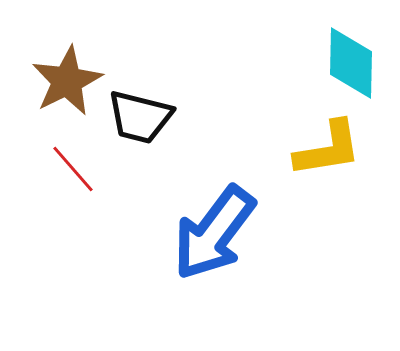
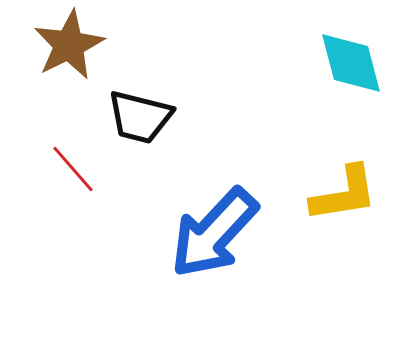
cyan diamond: rotated 16 degrees counterclockwise
brown star: moved 2 px right, 36 px up
yellow L-shape: moved 16 px right, 45 px down
blue arrow: rotated 6 degrees clockwise
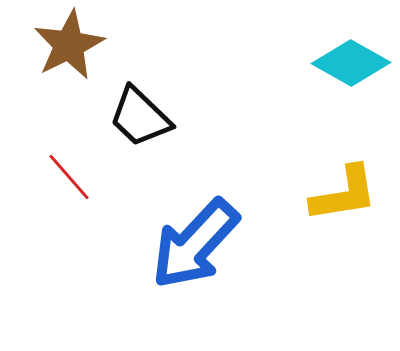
cyan diamond: rotated 46 degrees counterclockwise
black trapezoid: rotated 30 degrees clockwise
red line: moved 4 px left, 8 px down
blue arrow: moved 19 px left, 11 px down
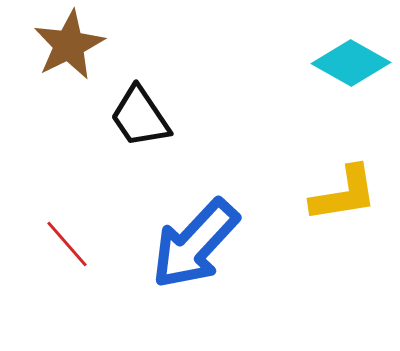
black trapezoid: rotated 12 degrees clockwise
red line: moved 2 px left, 67 px down
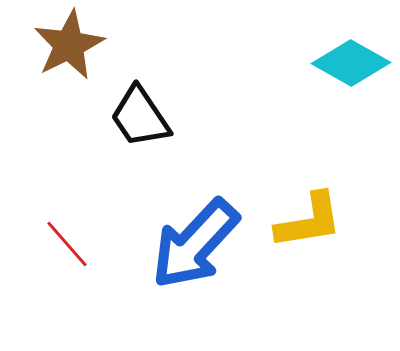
yellow L-shape: moved 35 px left, 27 px down
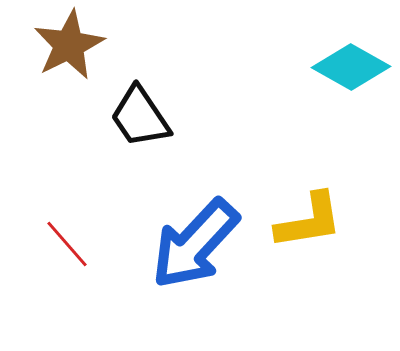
cyan diamond: moved 4 px down
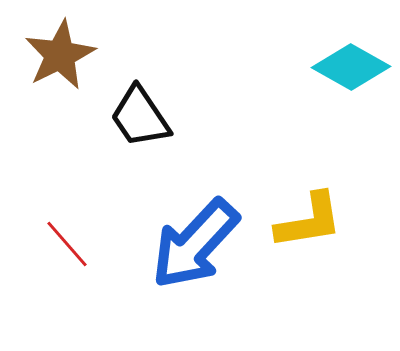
brown star: moved 9 px left, 10 px down
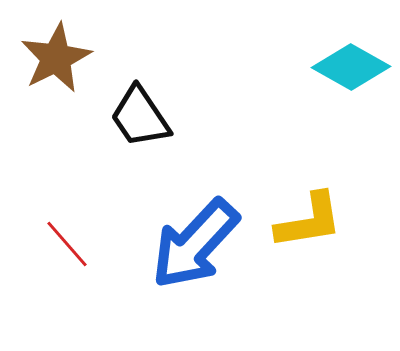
brown star: moved 4 px left, 3 px down
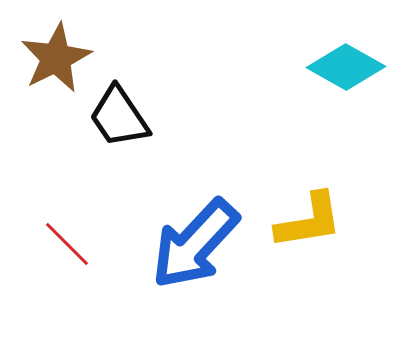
cyan diamond: moved 5 px left
black trapezoid: moved 21 px left
red line: rotated 4 degrees counterclockwise
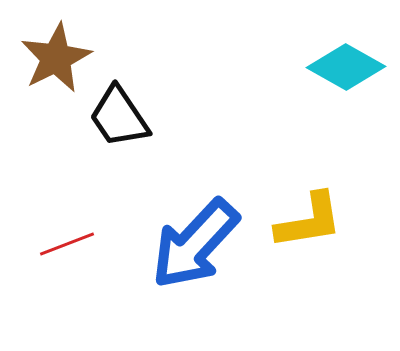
red line: rotated 66 degrees counterclockwise
